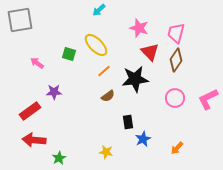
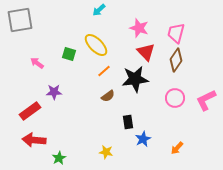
red triangle: moved 4 px left
pink L-shape: moved 2 px left, 1 px down
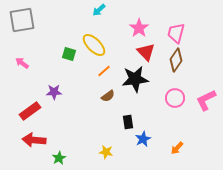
gray square: moved 2 px right
pink star: rotated 18 degrees clockwise
yellow ellipse: moved 2 px left
pink arrow: moved 15 px left
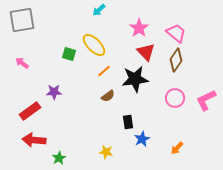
pink trapezoid: rotated 115 degrees clockwise
blue star: moved 1 px left
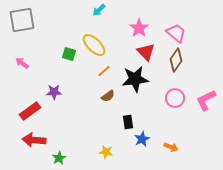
orange arrow: moved 6 px left, 1 px up; rotated 112 degrees counterclockwise
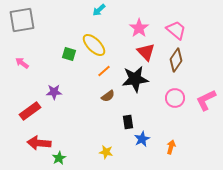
pink trapezoid: moved 3 px up
red arrow: moved 5 px right, 3 px down
orange arrow: rotated 96 degrees counterclockwise
